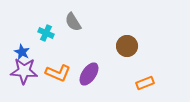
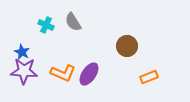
cyan cross: moved 8 px up
orange L-shape: moved 5 px right
orange rectangle: moved 4 px right, 6 px up
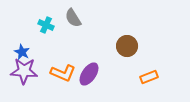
gray semicircle: moved 4 px up
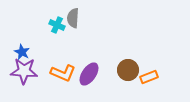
gray semicircle: rotated 36 degrees clockwise
cyan cross: moved 11 px right
brown circle: moved 1 px right, 24 px down
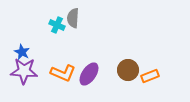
orange rectangle: moved 1 px right, 1 px up
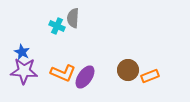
cyan cross: moved 1 px down
purple ellipse: moved 4 px left, 3 px down
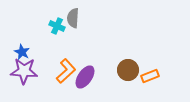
orange L-shape: moved 3 px right, 2 px up; rotated 65 degrees counterclockwise
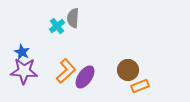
cyan cross: rotated 28 degrees clockwise
orange rectangle: moved 10 px left, 10 px down
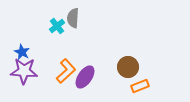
brown circle: moved 3 px up
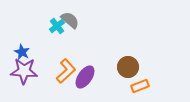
gray semicircle: moved 3 px left, 2 px down; rotated 126 degrees clockwise
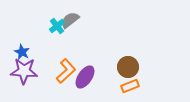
gray semicircle: rotated 78 degrees counterclockwise
orange rectangle: moved 10 px left
